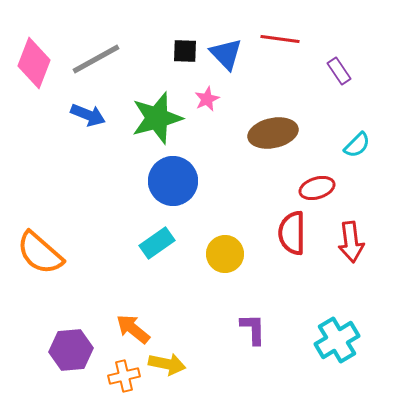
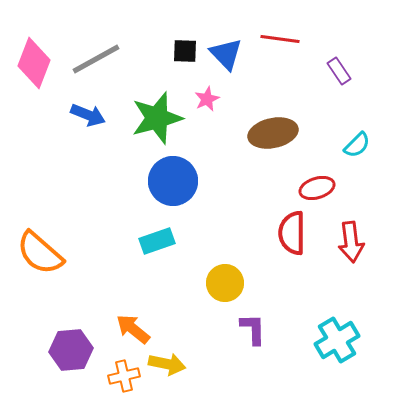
cyan rectangle: moved 2 px up; rotated 16 degrees clockwise
yellow circle: moved 29 px down
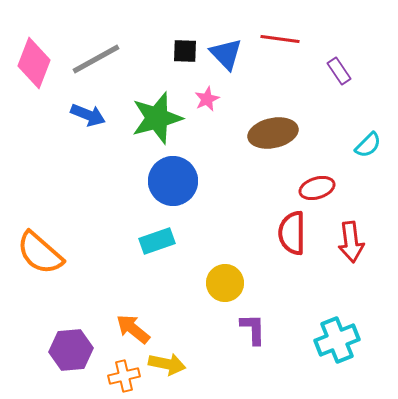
cyan semicircle: moved 11 px right
cyan cross: rotated 9 degrees clockwise
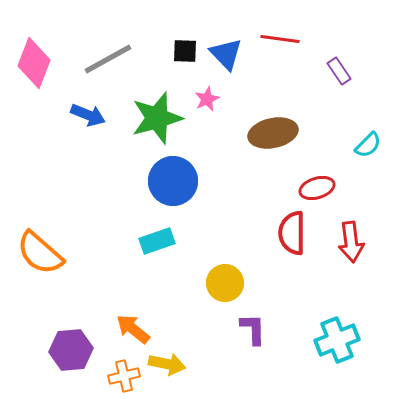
gray line: moved 12 px right
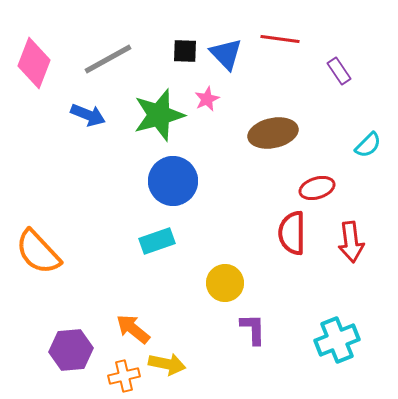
green star: moved 2 px right, 3 px up
orange semicircle: moved 2 px left, 1 px up; rotated 6 degrees clockwise
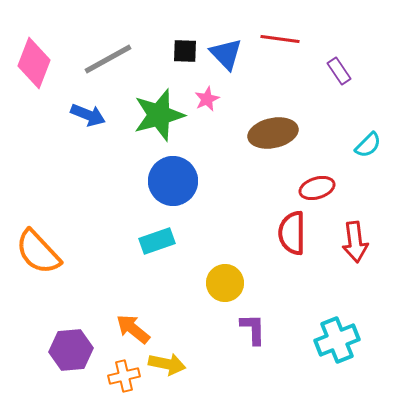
red arrow: moved 4 px right
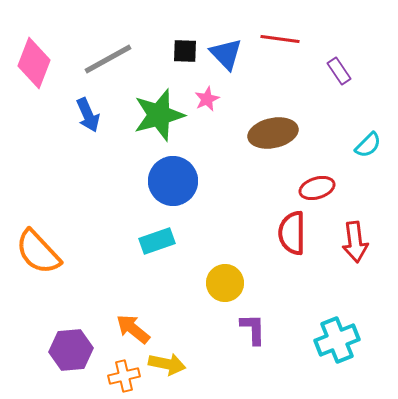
blue arrow: rotated 44 degrees clockwise
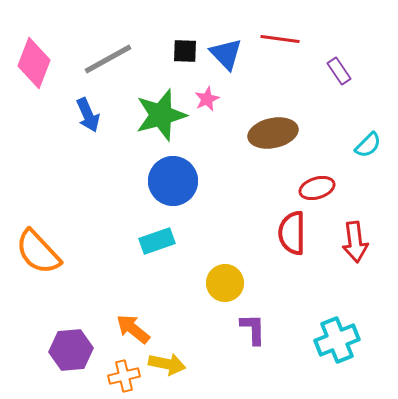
green star: moved 2 px right
